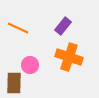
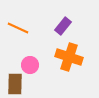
brown rectangle: moved 1 px right, 1 px down
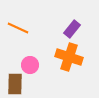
purple rectangle: moved 9 px right, 3 px down
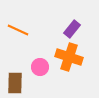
orange line: moved 2 px down
pink circle: moved 10 px right, 2 px down
brown rectangle: moved 1 px up
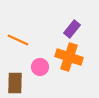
orange line: moved 10 px down
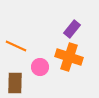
orange line: moved 2 px left, 6 px down
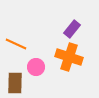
orange line: moved 2 px up
pink circle: moved 4 px left
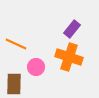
brown rectangle: moved 1 px left, 1 px down
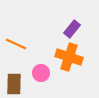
pink circle: moved 5 px right, 6 px down
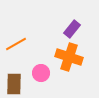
orange line: rotated 55 degrees counterclockwise
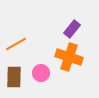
brown rectangle: moved 7 px up
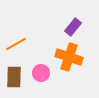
purple rectangle: moved 1 px right, 2 px up
